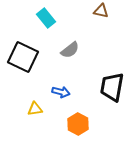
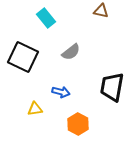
gray semicircle: moved 1 px right, 2 px down
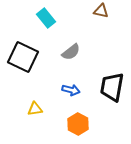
blue arrow: moved 10 px right, 2 px up
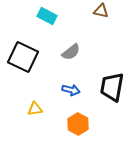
cyan rectangle: moved 1 px right, 2 px up; rotated 24 degrees counterclockwise
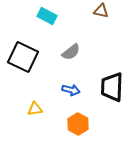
black trapezoid: rotated 8 degrees counterclockwise
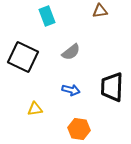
brown triangle: moved 1 px left; rotated 21 degrees counterclockwise
cyan rectangle: rotated 42 degrees clockwise
orange hexagon: moved 1 px right, 5 px down; rotated 20 degrees counterclockwise
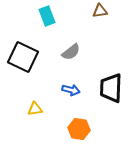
black trapezoid: moved 1 px left, 1 px down
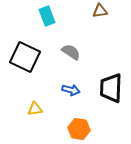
gray semicircle: rotated 108 degrees counterclockwise
black square: moved 2 px right
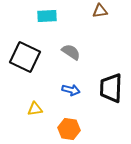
cyan rectangle: rotated 72 degrees counterclockwise
orange hexagon: moved 10 px left
